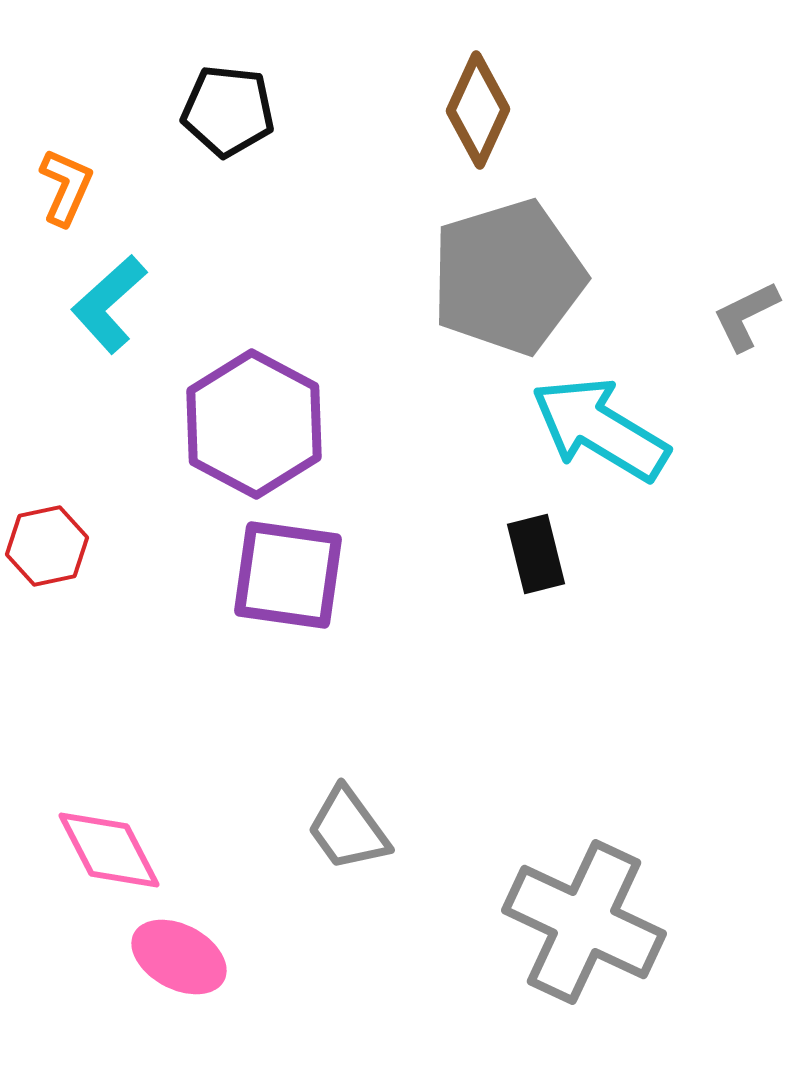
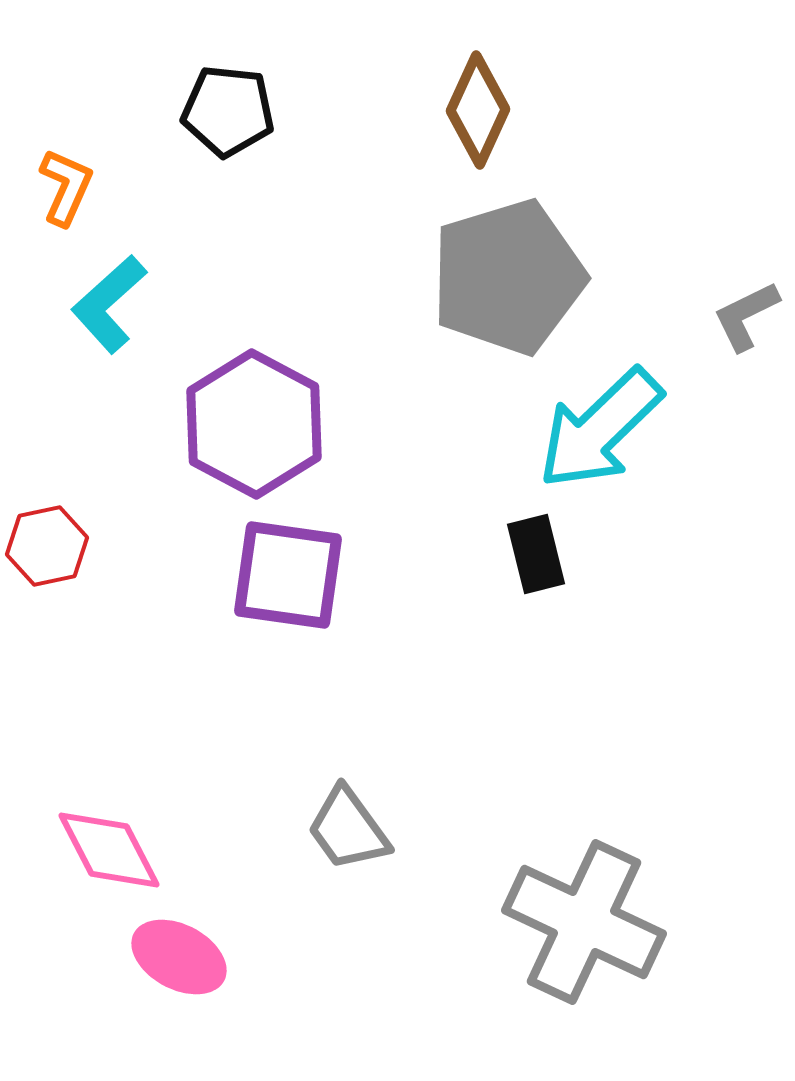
cyan arrow: rotated 75 degrees counterclockwise
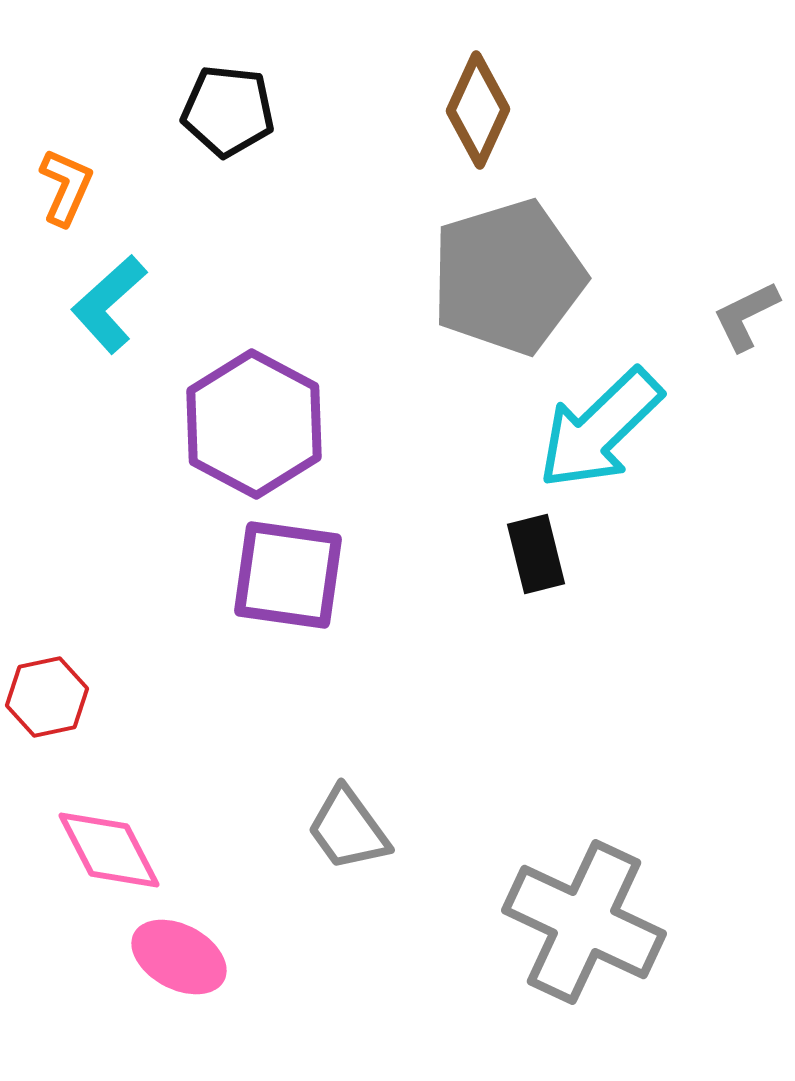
red hexagon: moved 151 px down
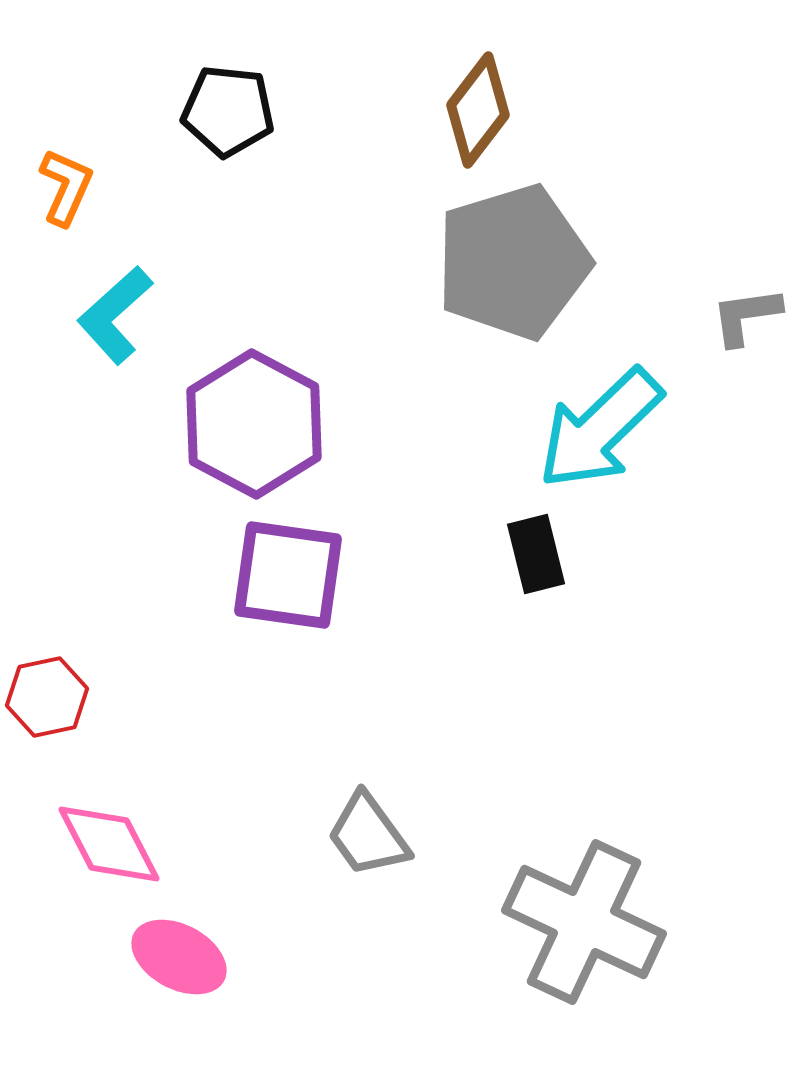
brown diamond: rotated 13 degrees clockwise
gray pentagon: moved 5 px right, 15 px up
cyan L-shape: moved 6 px right, 11 px down
gray L-shape: rotated 18 degrees clockwise
gray trapezoid: moved 20 px right, 6 px down
pink diamond: moved 6 px up
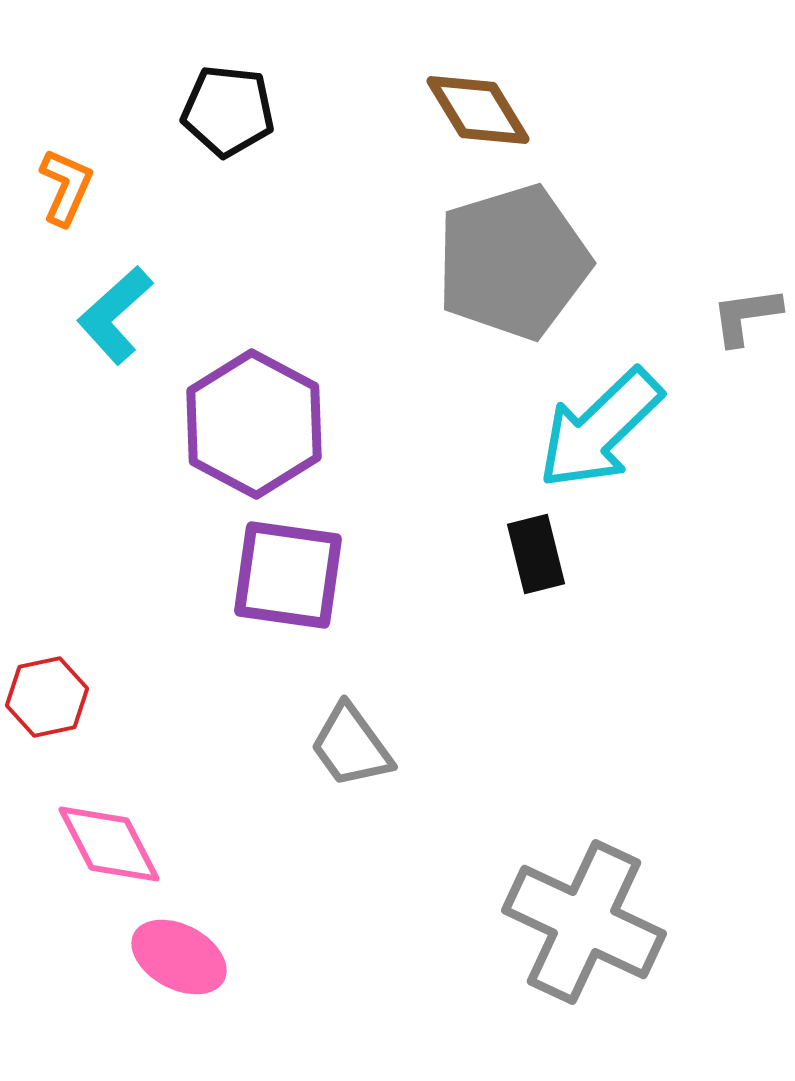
brown diamond: rotated 69 degrees counterclockwise
gray trapezoid: moved 17 px left, 89 px up
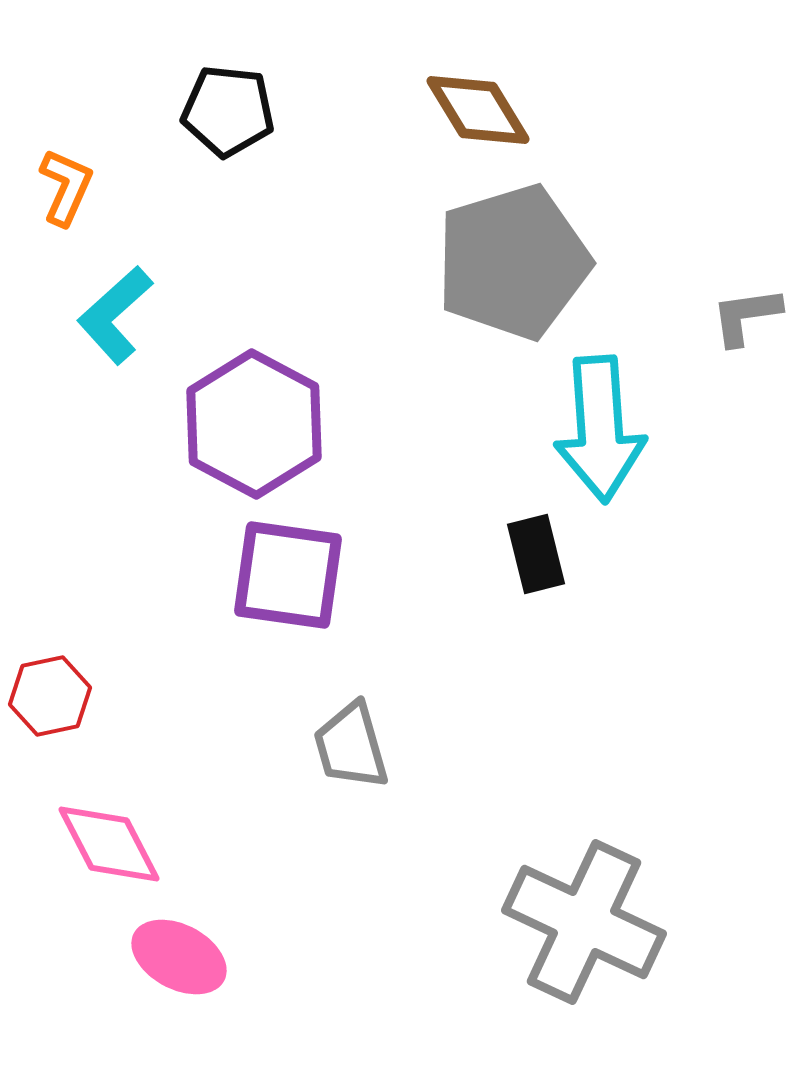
cyan arrow: rotated 50 degrees counterclockwise
red hexagon: moved 3 px right, 1 px up
gray trapezoid: rotated 20 degrees clockwise
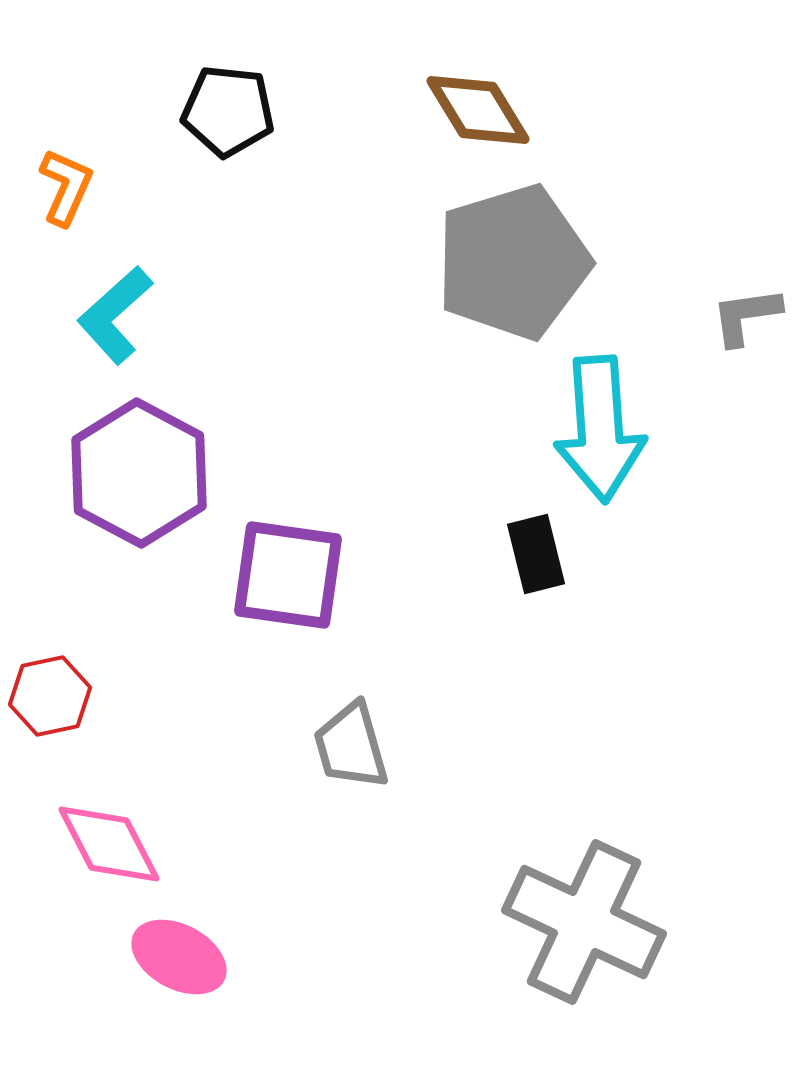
purple hexagon: moved 115 px left, 49 px down
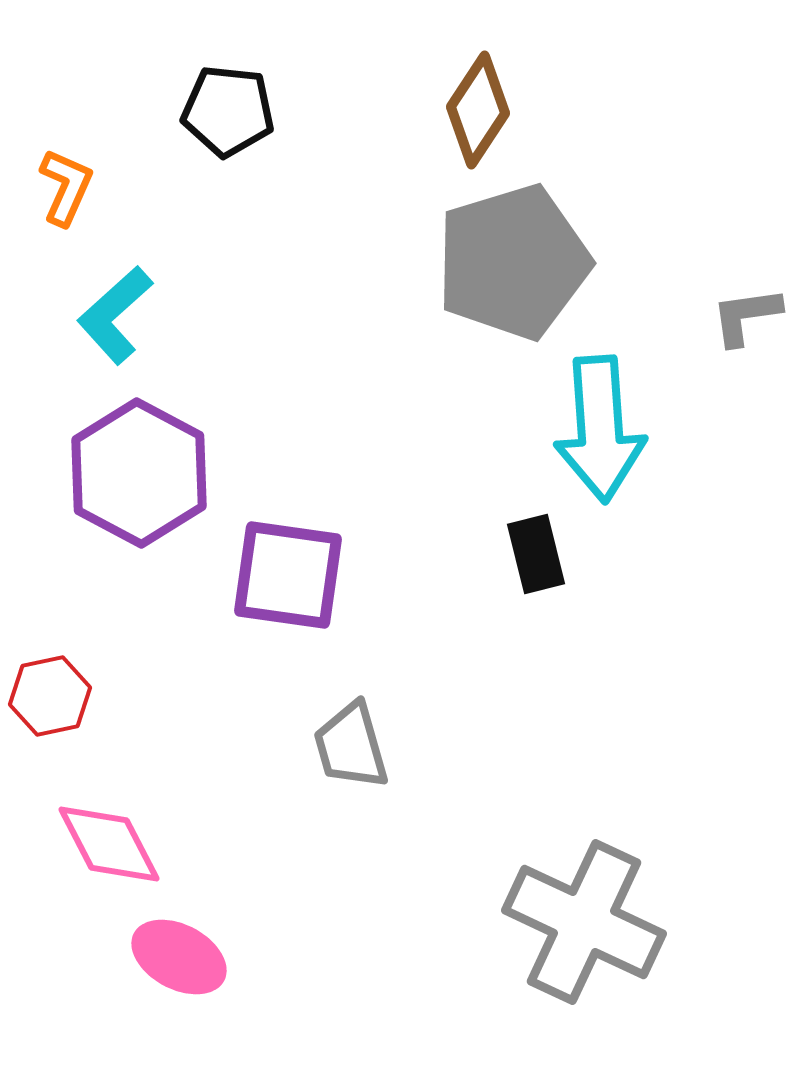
brown diamond: rotated 65 degrees clockwise
